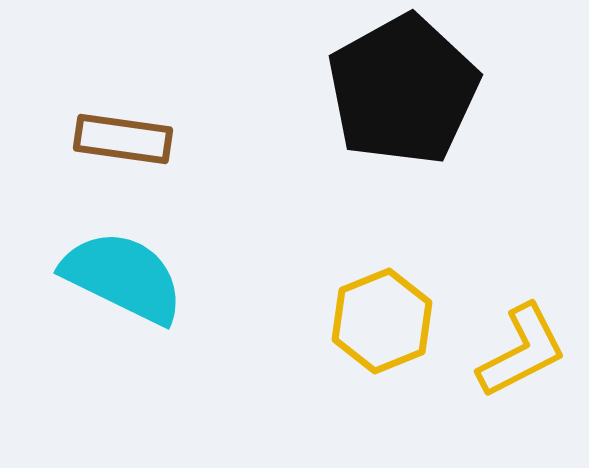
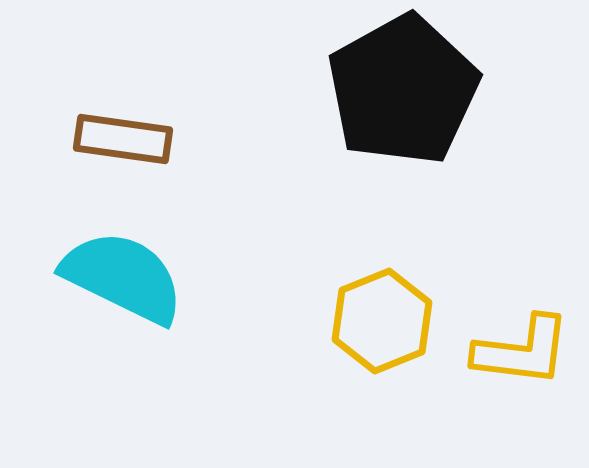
yellow L-shape: rotated 34 degrees clockwise
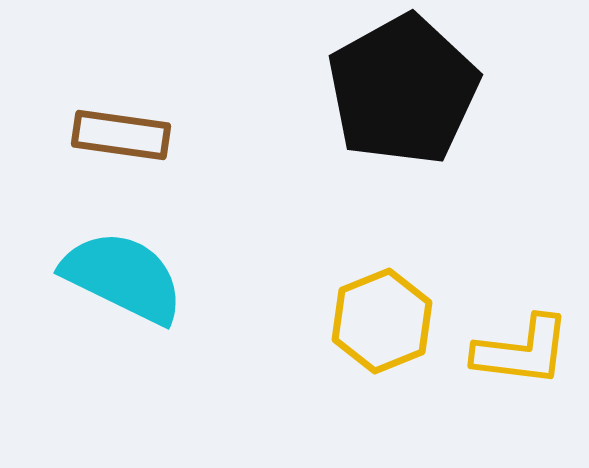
brown rectangle: moved 2 px left, 4 px up
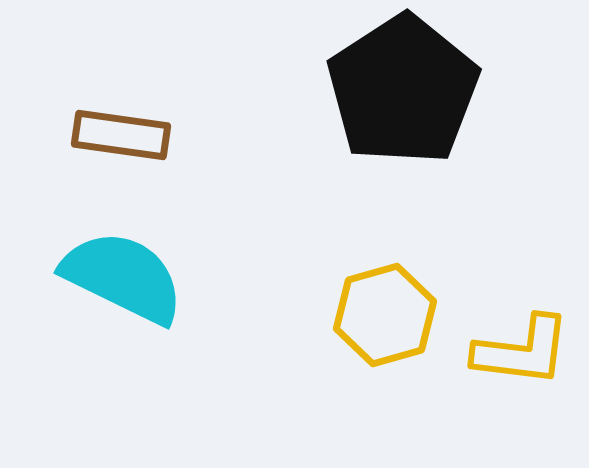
black pentagon: rotated 4 degrees counterclockwise
yellow hexagon: moved 3 px right, 6 px up; rotated 6 degrees clockwise
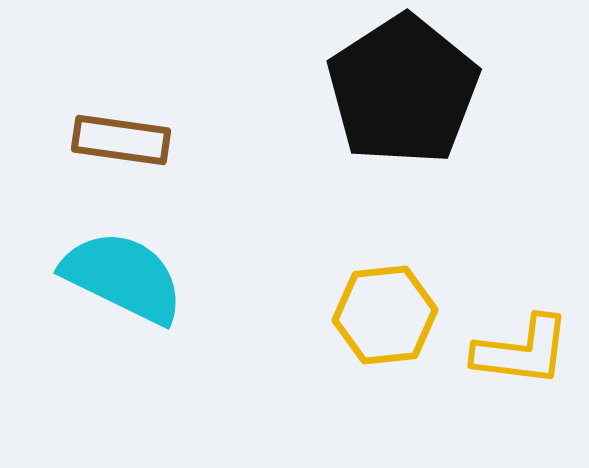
brown rectangle: moved 5 px down
yellow hexagon: rotated 10 degrees clockwise
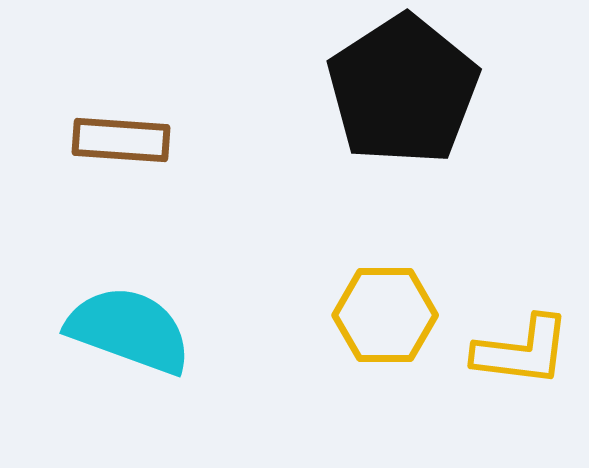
brown rectangle: rotated 4 degrees counterclockwise
cyan semicircle: moved 6 px right, 53 px down; rotated 6 degrees counterclockwise
yellow hexagon: rotated 6 degrees clockwise
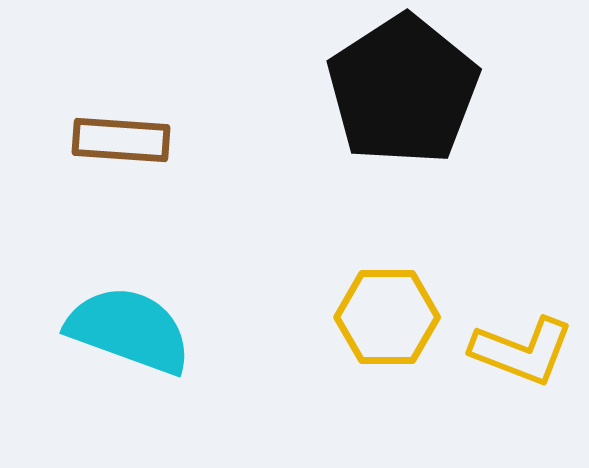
yellow hexagon: moved 2 px right, 2 px down
yellow L-shape: rotated 14 degrees clockwise
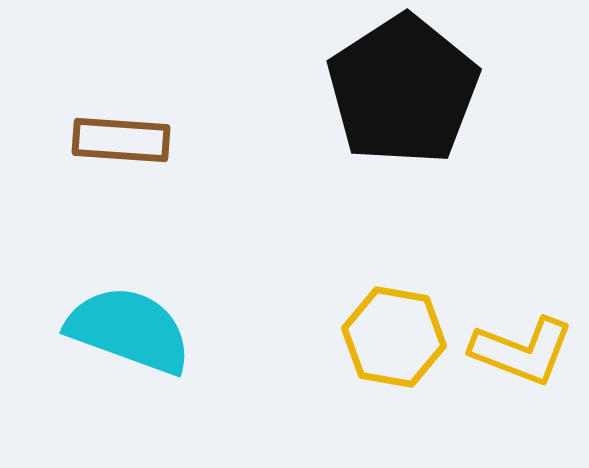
yellow hexagon: moved 7 px right, 20 px down; rotated 10 degrees clockwise
